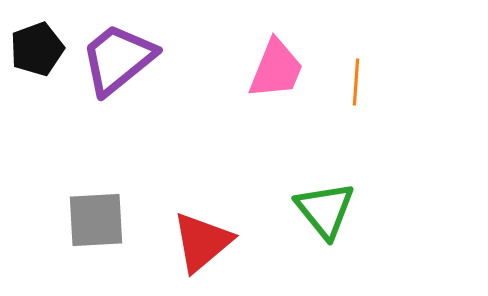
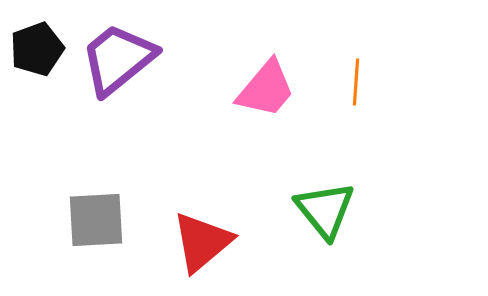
pink trapezoid: moved 10 px left, 20 px down; rotated 18 degrees clockwise
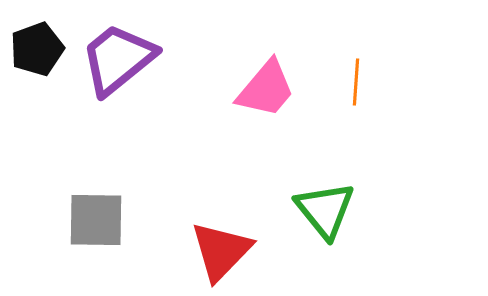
gray square: rotated 4 degrees clockwise
red triangle: moved 19 px right, 9 px down; rotated 6 degrees counterclockwise
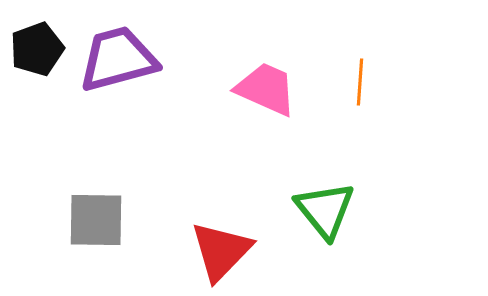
purple trapezoid: rotated 24 degrees clockwise
orange line: moved 4 px right
pink trapezoid: rotated 106 degrees counterclockwise
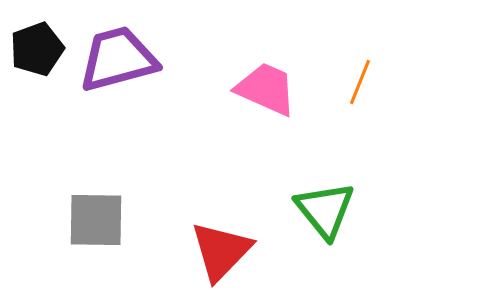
orange line: rotated 18 degrees clockwise
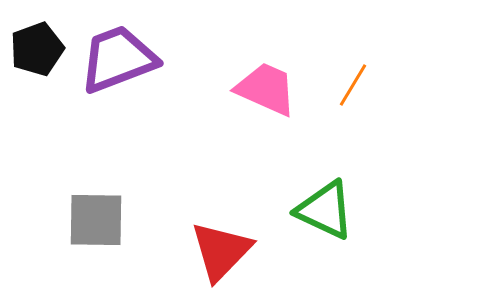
purple trapezoid: rotated 6 degrees counterclockwise
orange line: moved 7 px left, 3 px down; rotated 9 degrees clockwise
green triangle: rotated 26 degrees counterclockwise
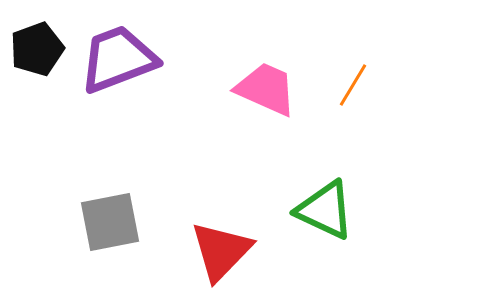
gray square: moved 14 px right, 2 px down; rotated 12 degrees counterclockwise
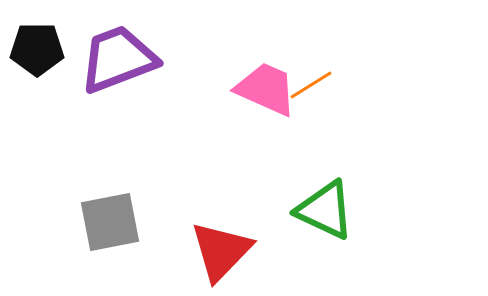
black pentagon: rotated 20 degrees clockwise
orange line: moved 42 px left; rotated 27 degrees clockwise
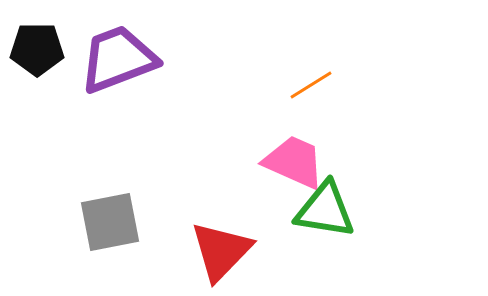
pink trapezoid: moved 28 px right, 73 px down
green triangle: rotated 16 degrees counterclockwise
